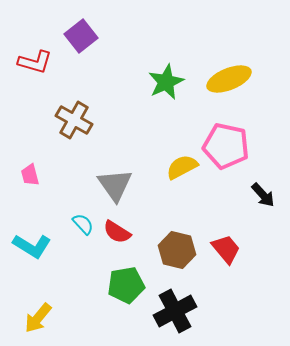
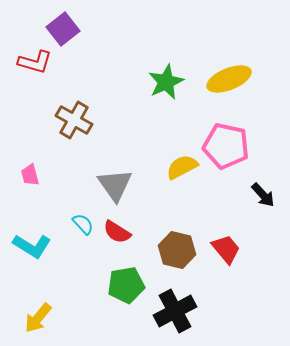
purple square: moved 18 px left, 7 px up
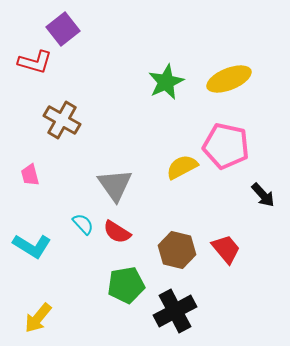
brown cross: moved 12 px left
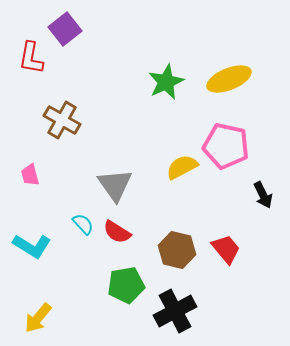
purple square: moved 2 px right
red L-shape: moved 4 px left, 4 px up; rotated 84 degrees clockwise
black arrow: rotated 16 degrees clockwise
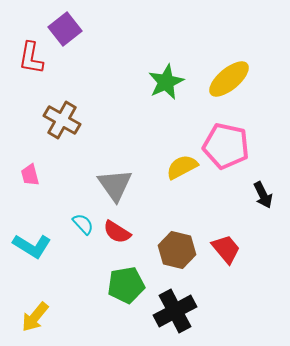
yellow ellipse: rotated 18 degrees counterclockwise
yellow arrow: moved 3 px left, 1 px up
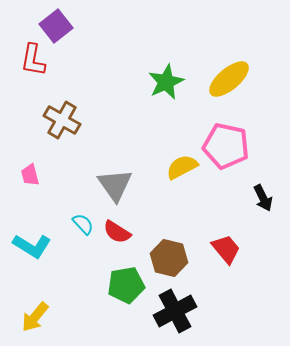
purple square: moved 9 px left, 3 px up
red L-shape: moved 2 px right, 2 px down
black arrow: moved 3 px down
brown hexagon: moved 8 px left, 8 px down
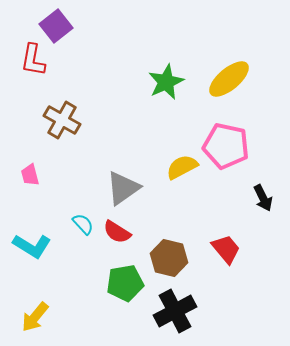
gray triangle: moved 8 px right, 3 px down; rotated 30 degrees clockwise
green pentagon: moved 1 px left, 2 px up
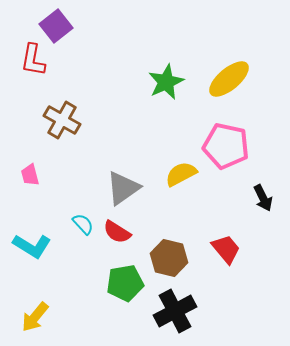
yellow semicircle: moved 1 px left, 7 px down
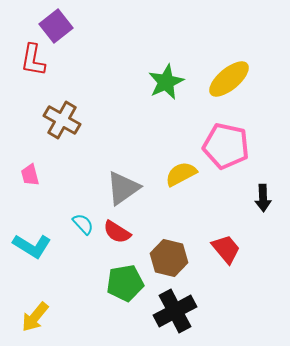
black arrow: rotated 24 degrees clockwise
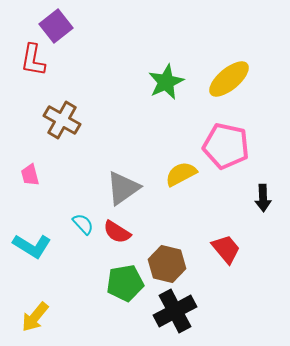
brown hexagon: moved 2 px left, 6 px down
